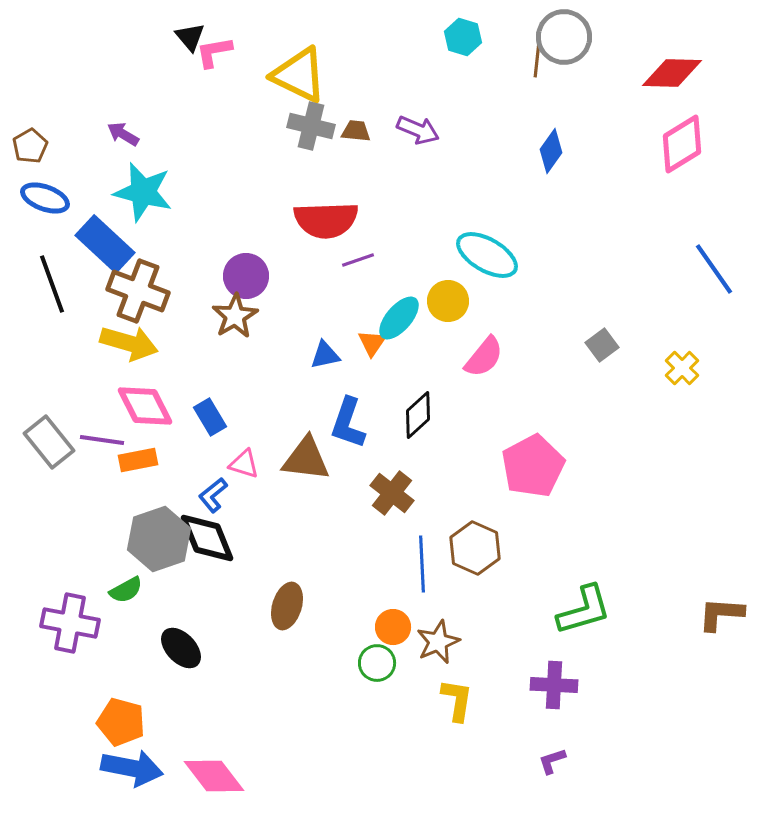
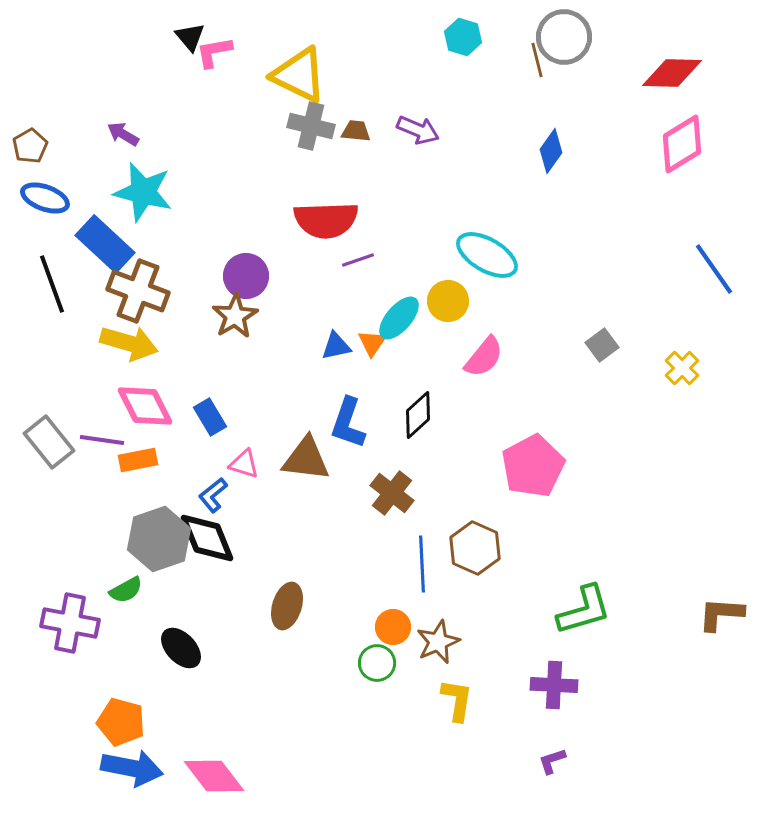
brown line at (537, 60): rotated 20 degrees counterclockwise
blue triangle at (325, 355): moved 11 px right, 9 px up
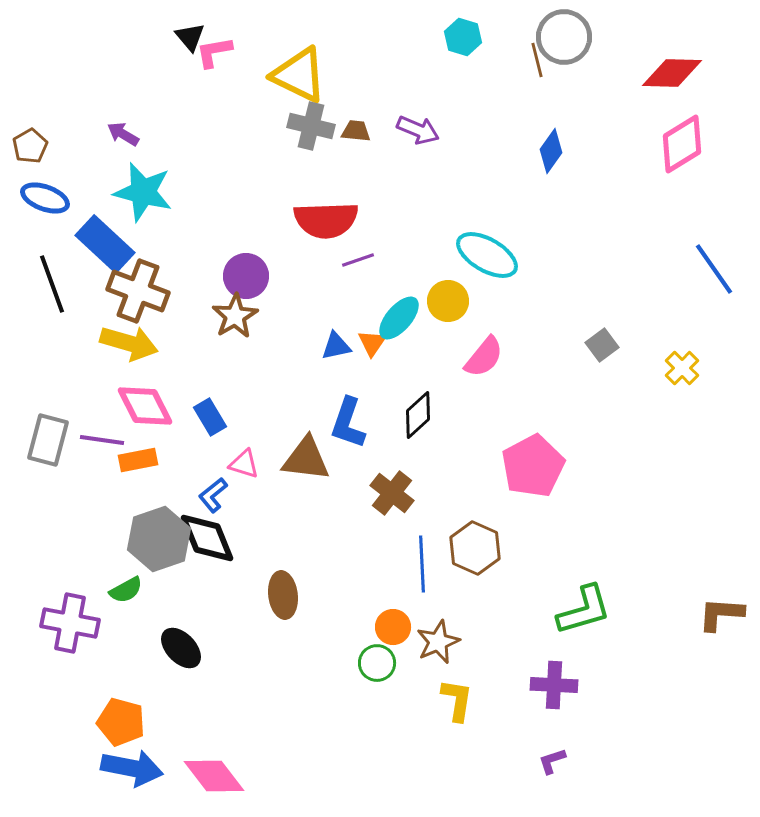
gray rectangle at (49, 442): moved 1 px left, 2 px up; rotated 54 degrees clockwise
brown ellipse at (287, 606): moved 4 px left, 11 px up; rotated 24 degrees counterclockwise
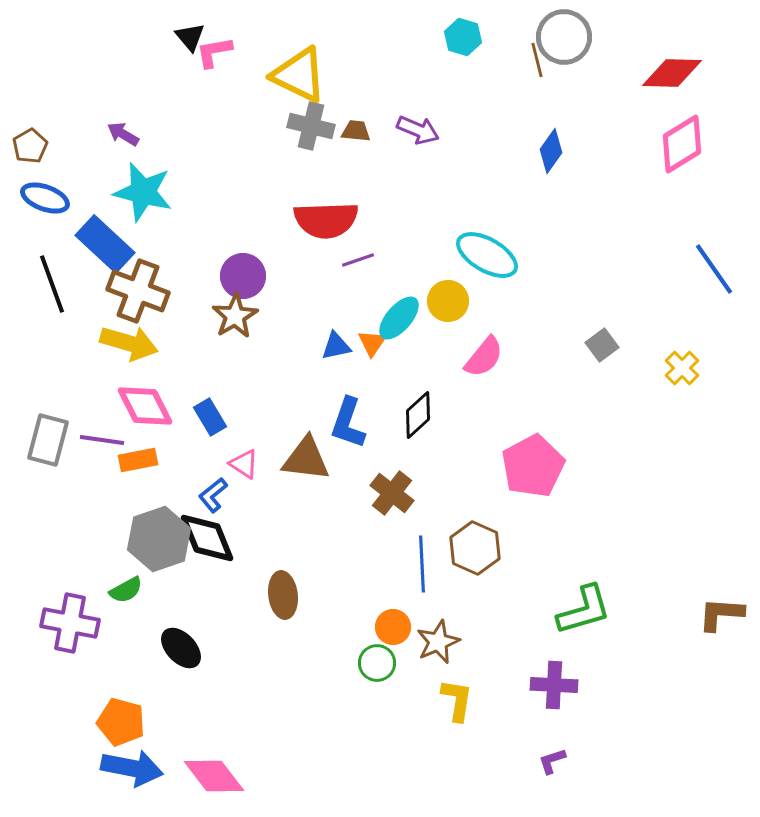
purple circle at (246, 276): moved 3 px left
pink triangle at (244, 464): rotated 16 degrees clockwise
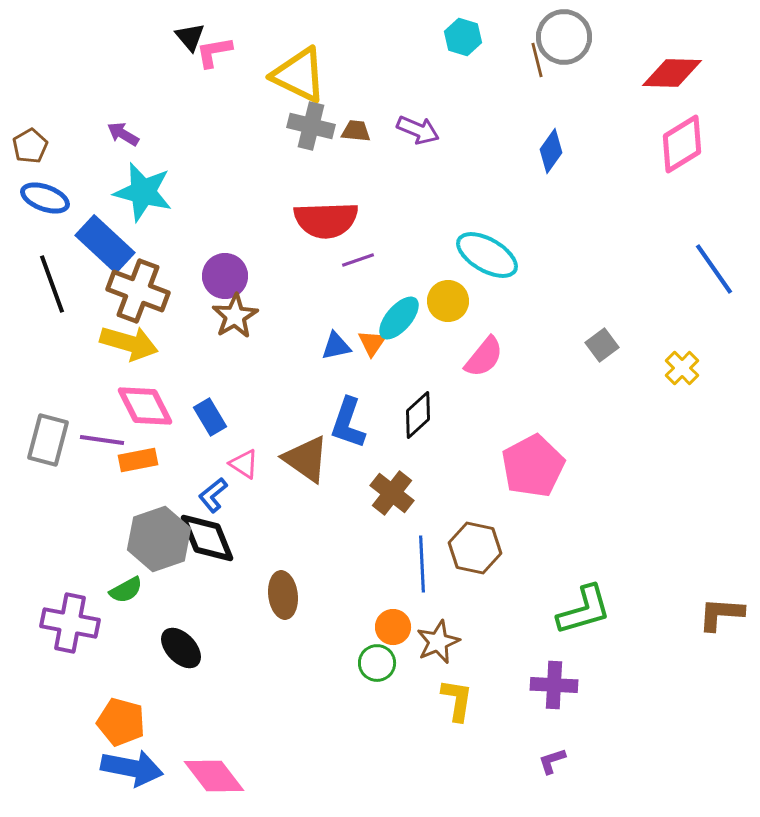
purple circle at (243, 276): moved 18 px left
brown triangle at (306, 459): rotated 28 degrees clockwise
brown hexagon at (475, 548): rotated 12 degrees counterclockwise
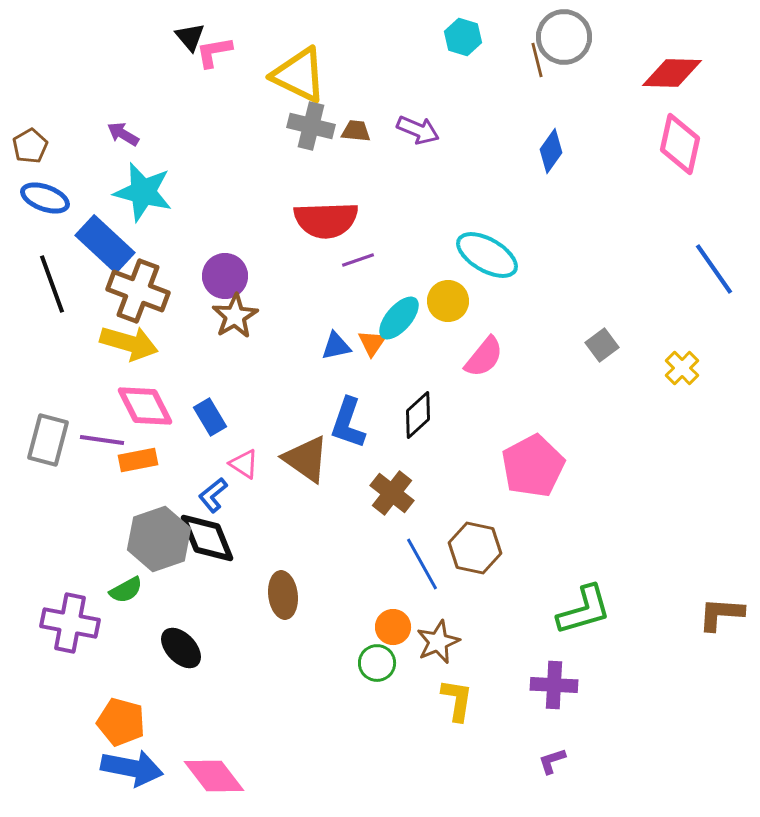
pink diamond at (682, 144): moved 2 px left; rotated 46 degrees counterclockwise
blue line at (422, 564): rotated 26 degrees counterclockwise
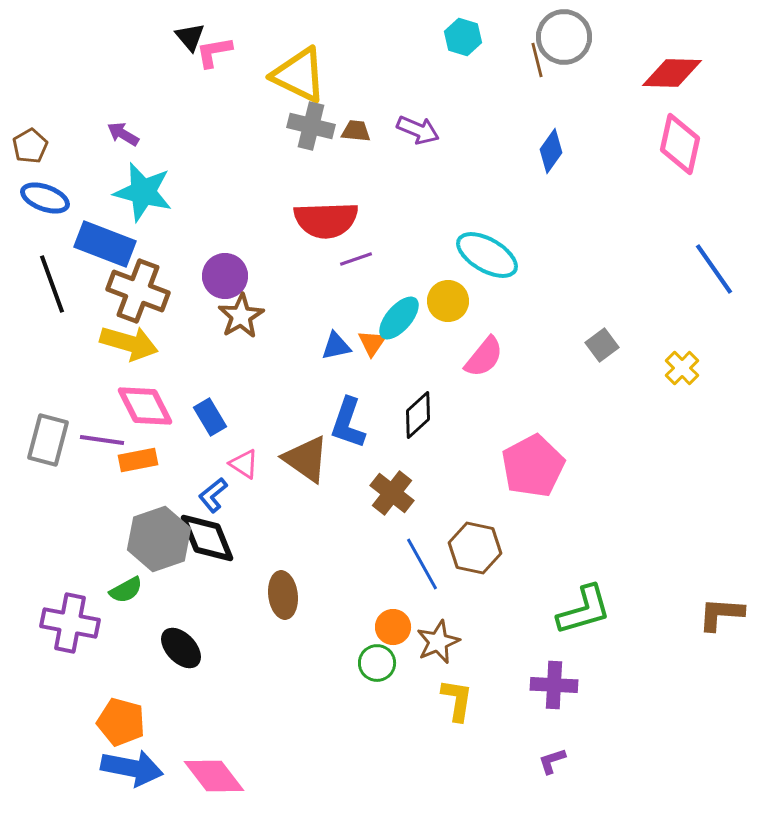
blue rectangle at (105, 244): rotated 22 degrees counterclockwise
purple line at (358, 260): moved 2 px left, 1 px up
brown star at (235, 316): moved 6 px right
